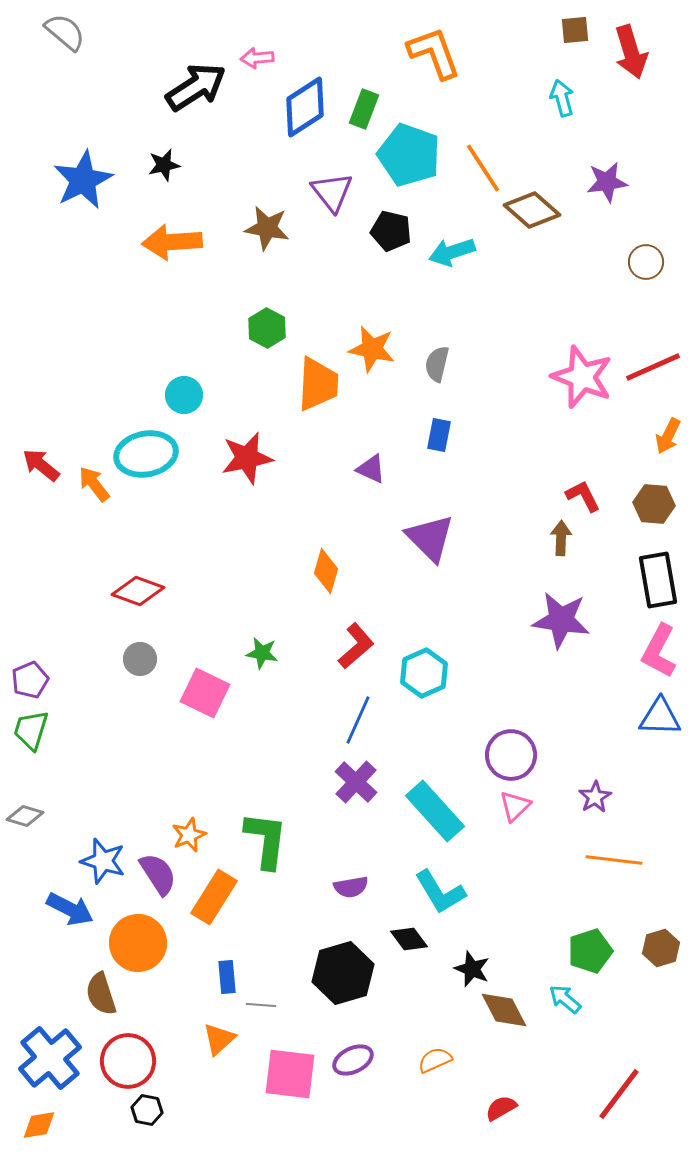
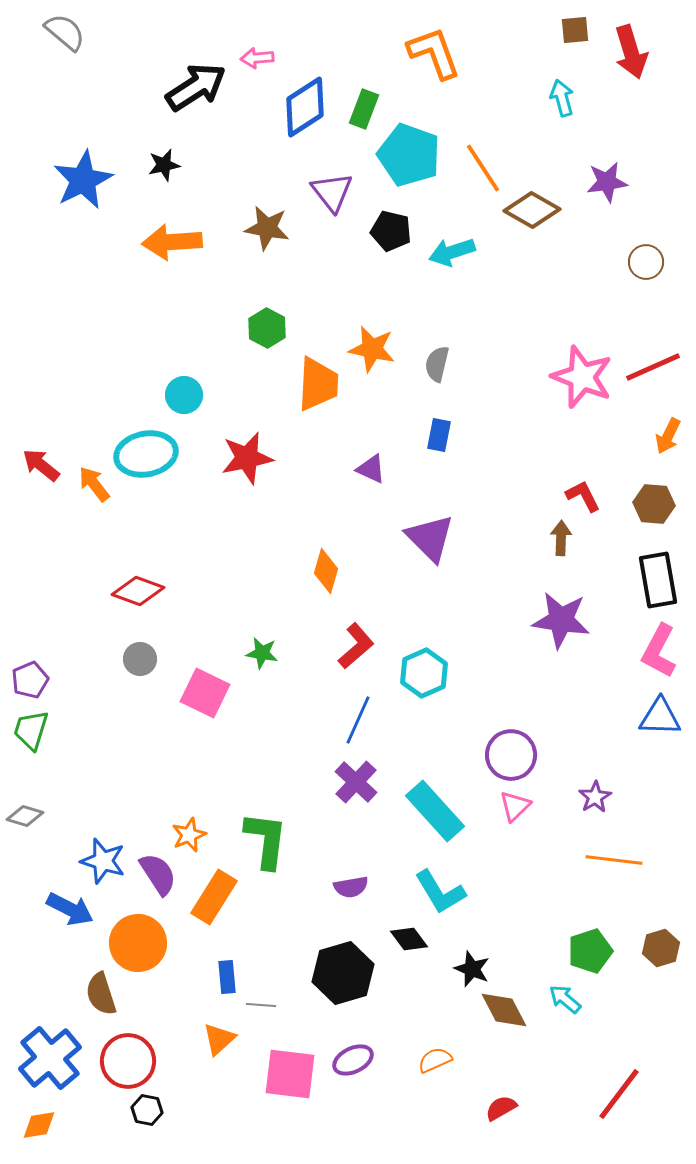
brown diamond at (532, 210): rotated 12 degrees counterclockwise
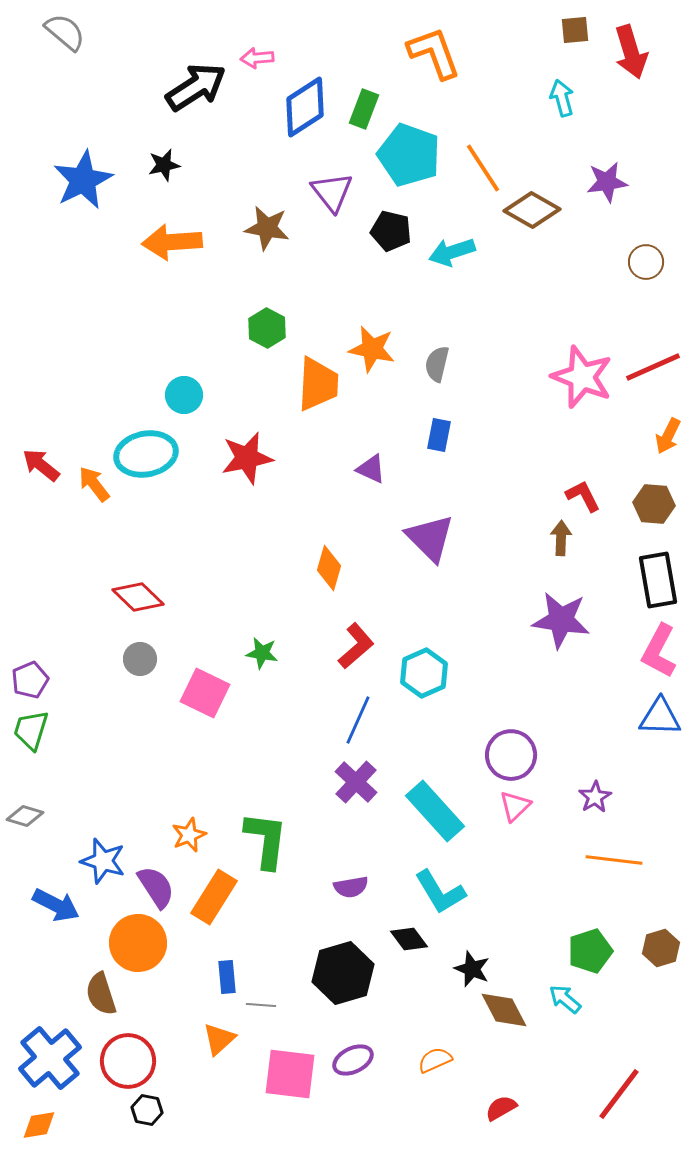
orange diamond at (326, 571): moved 3 px right, 3 px up
red diamond at (138, 591): moved 6 px down; rotated 24 degrees clockwise
purple semicircle at (158, 874): moved 2 px left, 13 px down
blue arrow at (70, 909): moved 14 px left, 4 px up
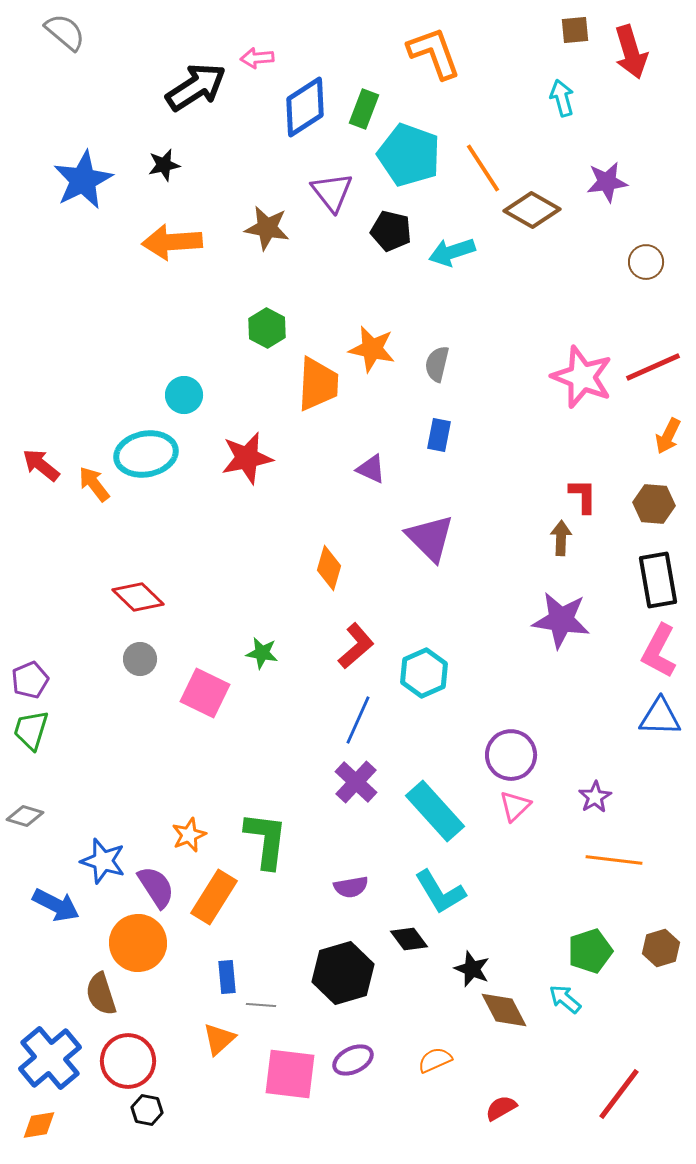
red L-shape at (583, 496): rotated 27 degrees clockwise
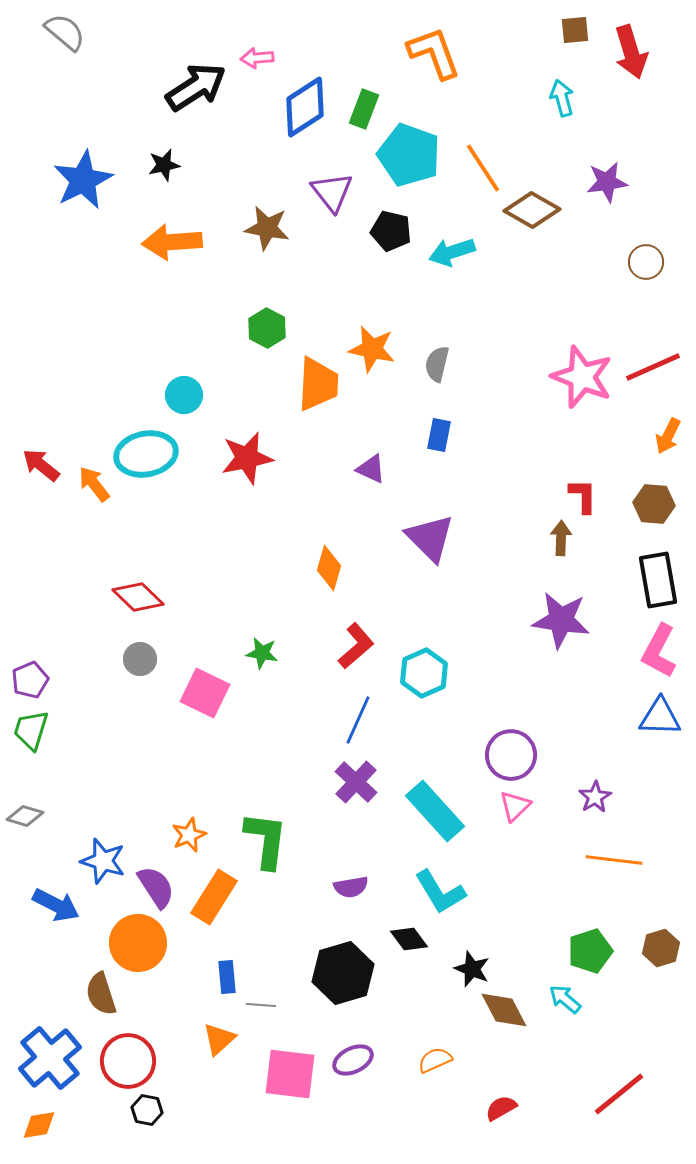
red line at (619, 1094): rotated 14 degrees clockwise
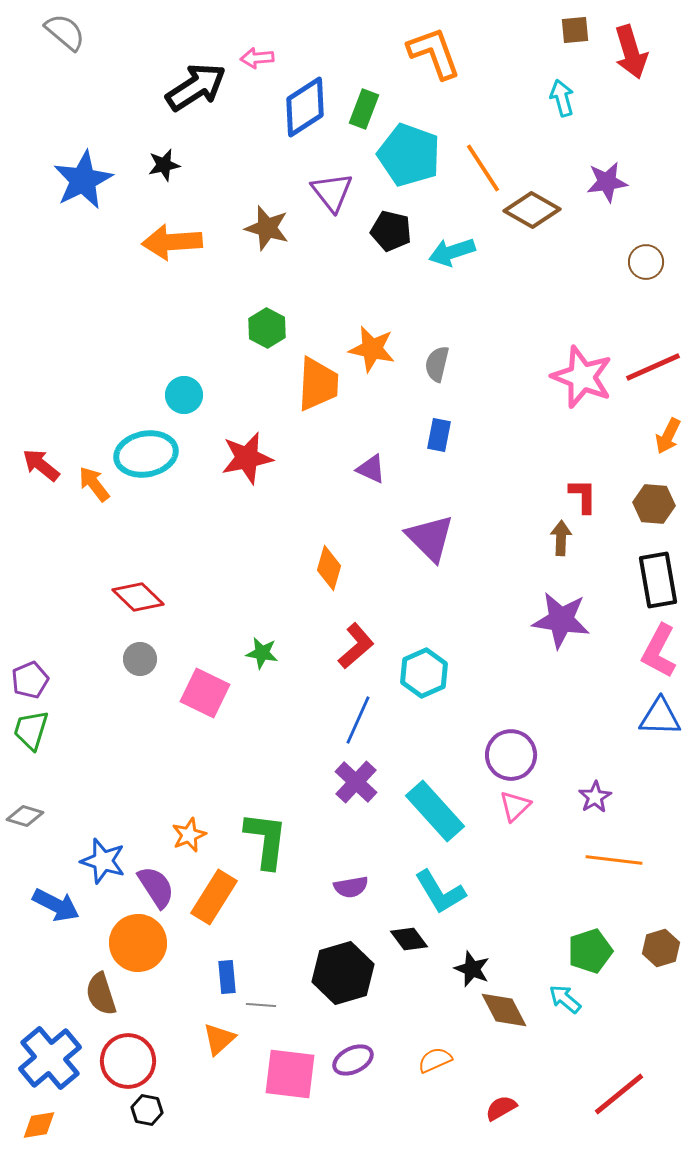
brown star at (267, 228): rotated 6 degrees clockwise
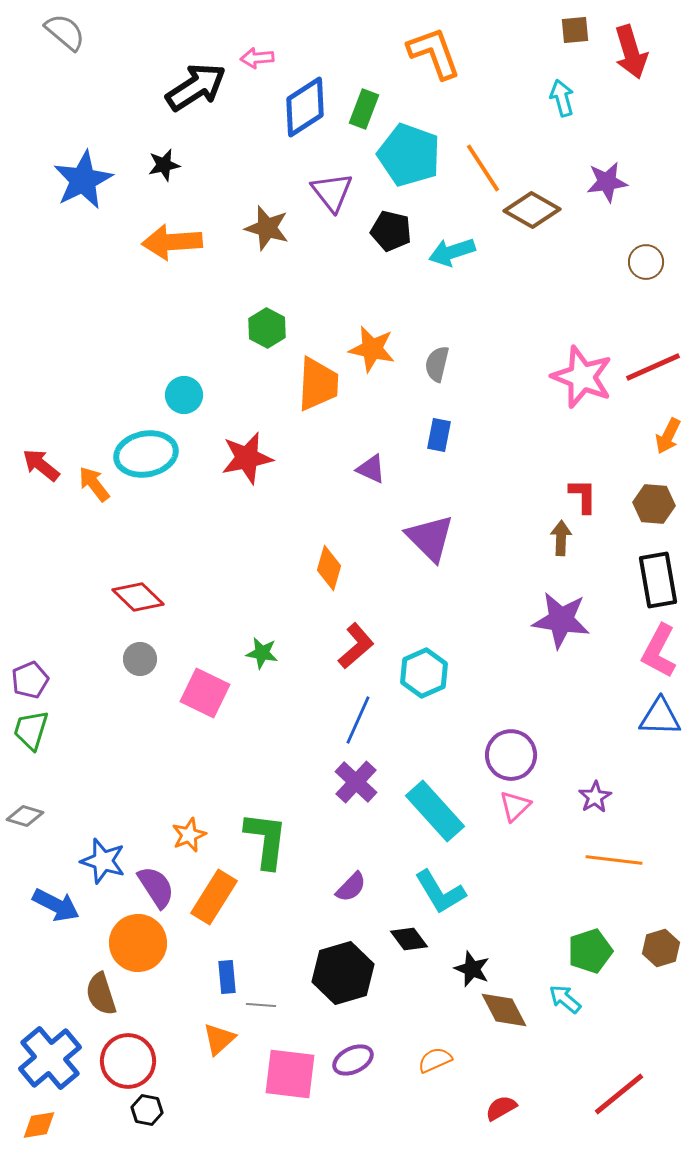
purple semicircle at (351, 887): rotated 36 degrees counterclockwise
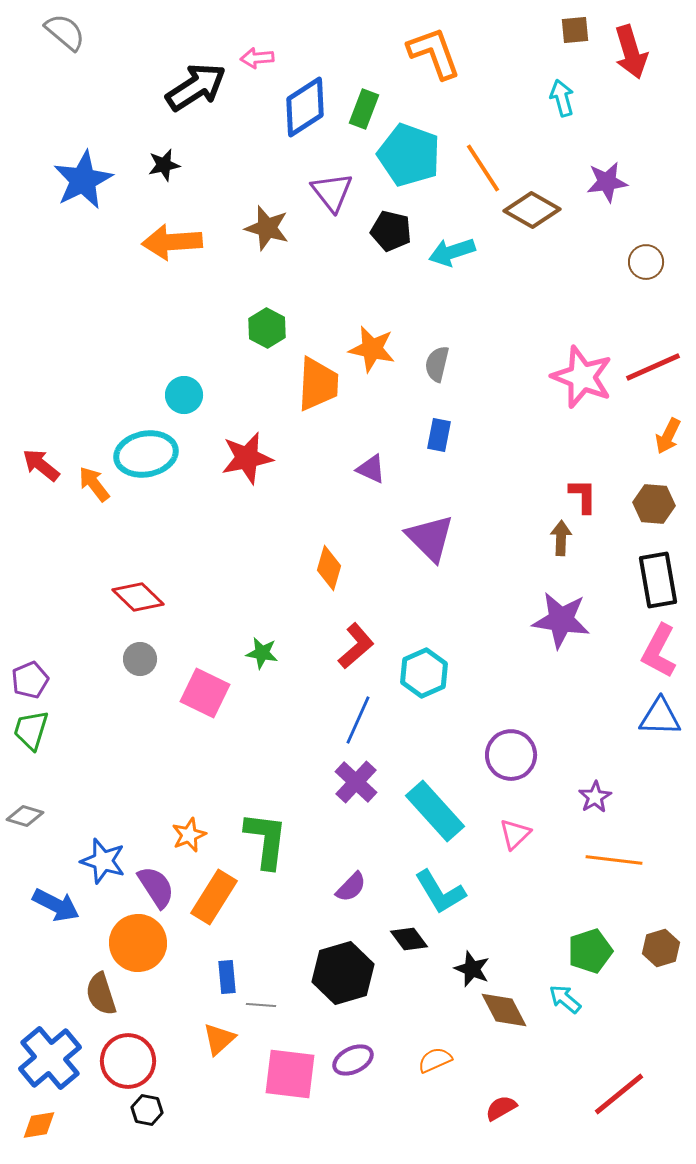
pink triangle at (515, 806): moved 28 px down
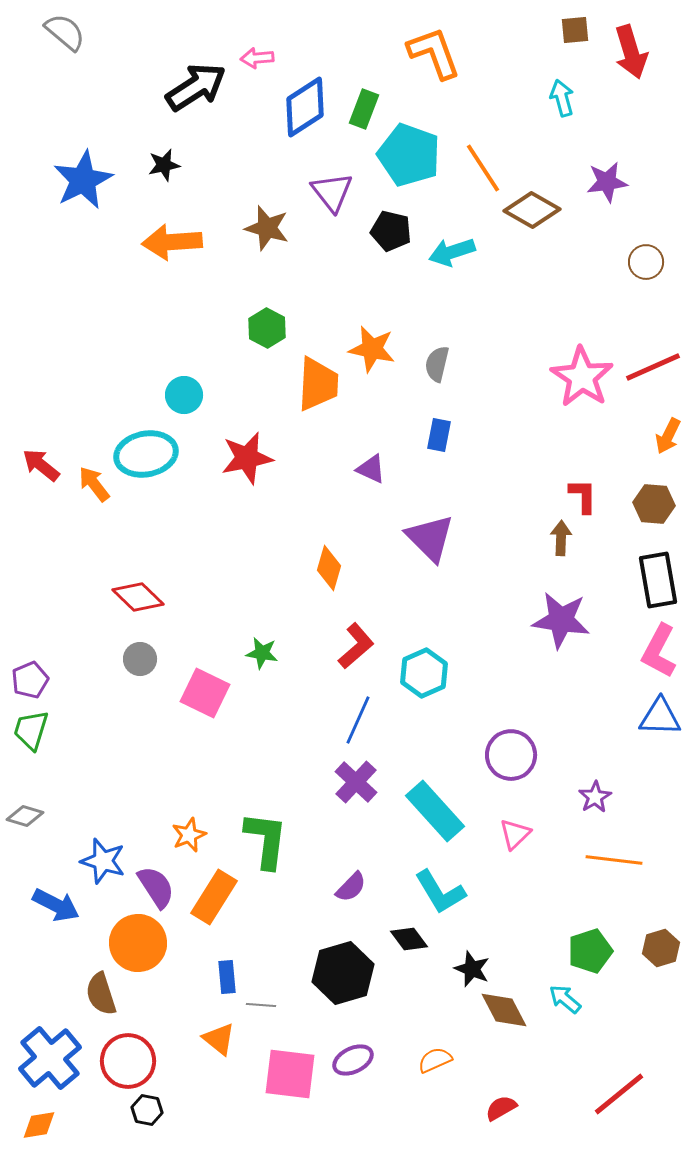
pink star at (582, 377): rotated 12 degrees clockwise
orange triangle at (219, 1039): rotated 39 degrees counterclockwise
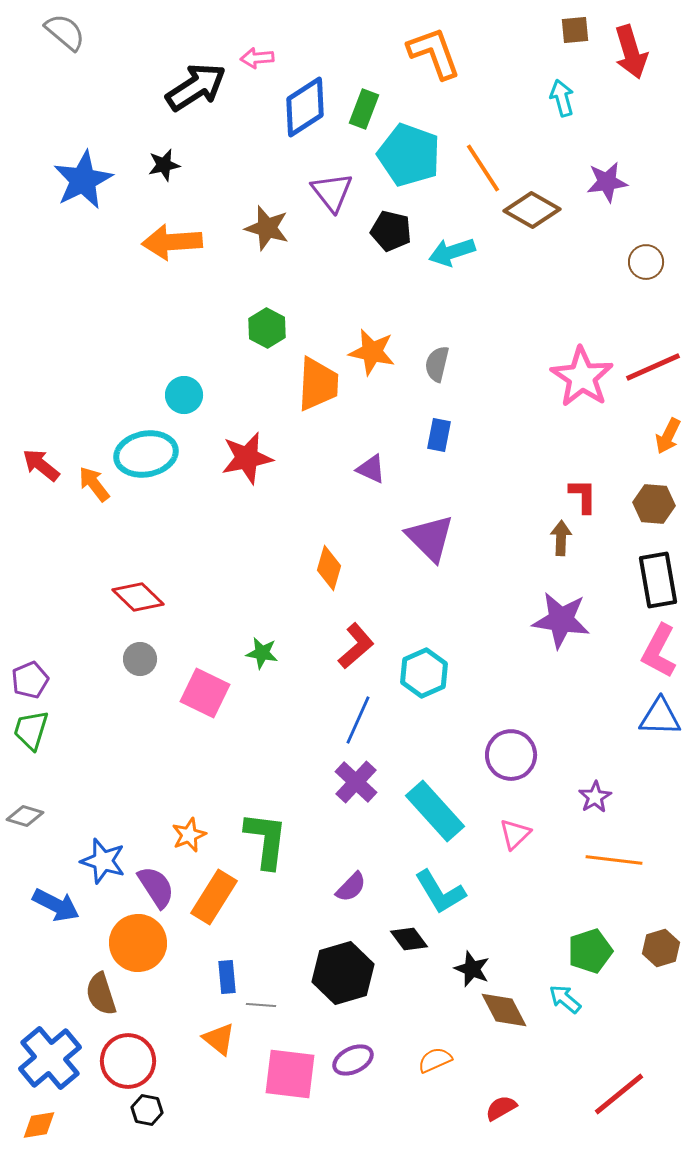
orange star at (372, 349): moved 3 px down
